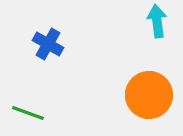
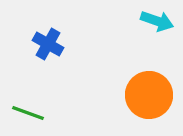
cyan arrow: rotated 116 degrees clockwise
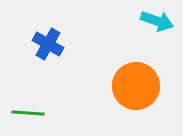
orange circle: moved 13 px left, 9 px up
green line: rotated 16 degrees counterclockwise
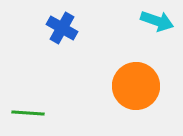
blue cross: moved 14 px right, 16 px up
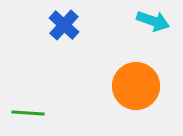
cyan arrow: moved 4 px left
blue cross: moved 2 px right, 3 px up; rotated 12 degrees clockwise
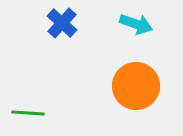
cyan arrow: moved 17 px left, 3 px down
blue cross: moved 2 px left, 2 px up
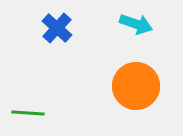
blue cross: moved 5 px left, 5 px down
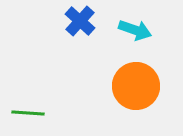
cyan arrow: moved 1 px left, 6 px down
blue cross: moved 23 px right, 7 px up
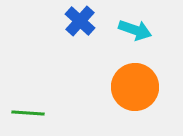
orange circle: moved 1 px left, 1 px down
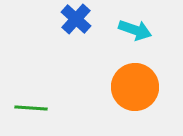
blue cross: moved 4 px left, 2 px up
green line: moved 3 px right, 5 px up
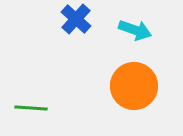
orange circle: moved 1 px left, 1 px up
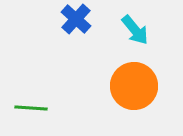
cyan arrow: rotated 32 degrees clockwise
